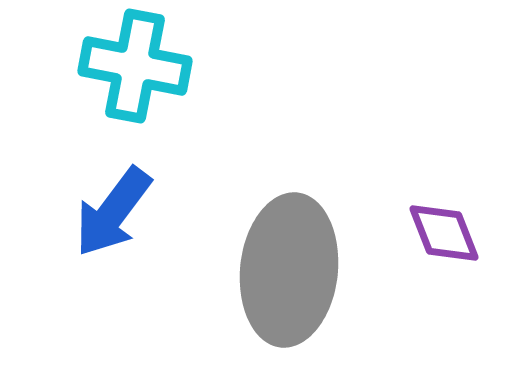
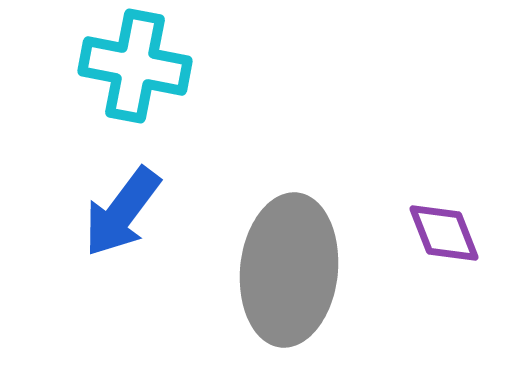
blue arrow: moved 9 px right
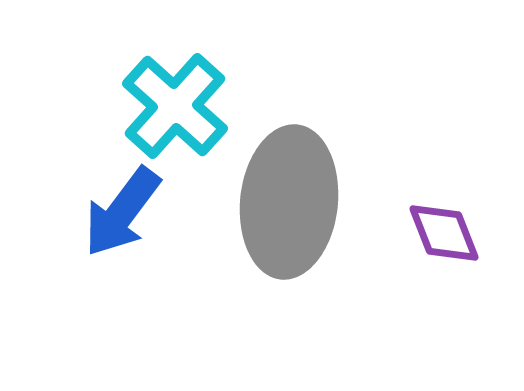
cyan cross: moved 40 px right, 40 px down; rotated 31 degrees clockwise
gray ellipse: moved 68 px up
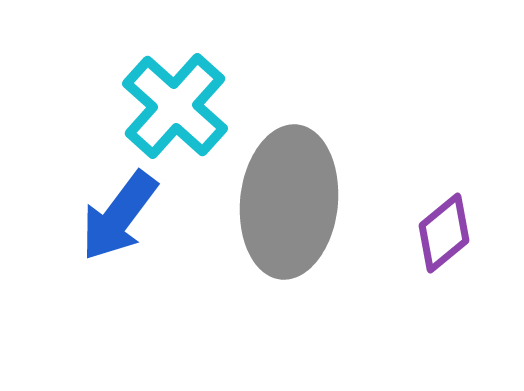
blue arrow: moved 3 px left, 4 px down
purple diamond: rotated 72 degrees clockwise
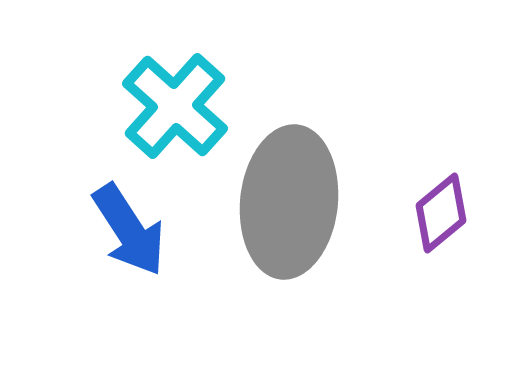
blue arrow: moved 10 px right, 14 px down; rotated 70 degrees counterclockwise
purple diamond: moved 3 px left, 20 px up
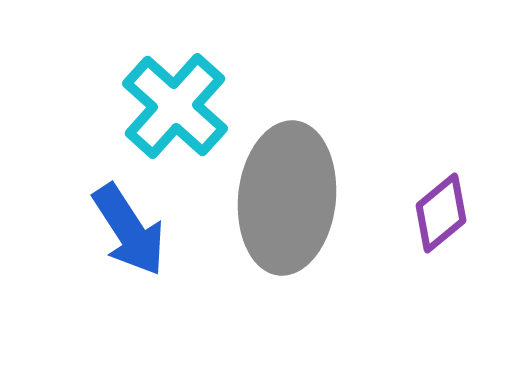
gray ellipse: moved 2 px left, 4 px up
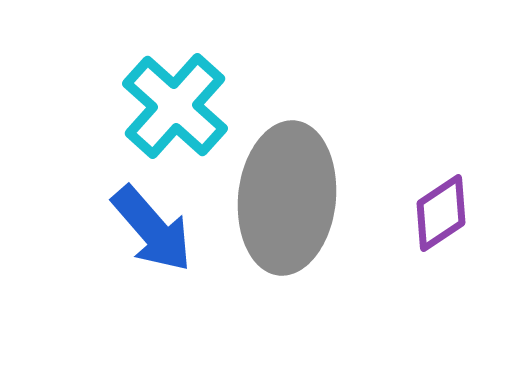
purple diamond: rotated 6 degrees clockwise
blue arrow: moved 23 px right, 1 px up; rotated 8 degrees counterclockwise
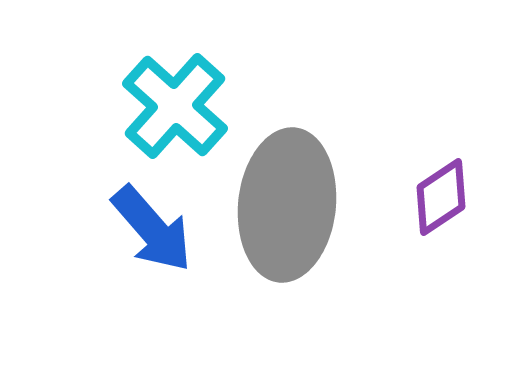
gray ellipse: moved 7 px down
purple diamond: moved 16 px up
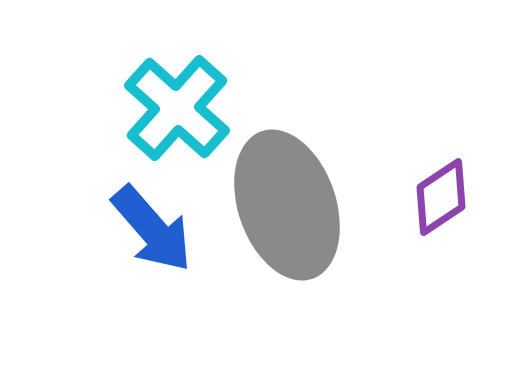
cyan cross: moved 2 px right, 2 px down
gray ellipse: rotated 25 degrees counterclockwise
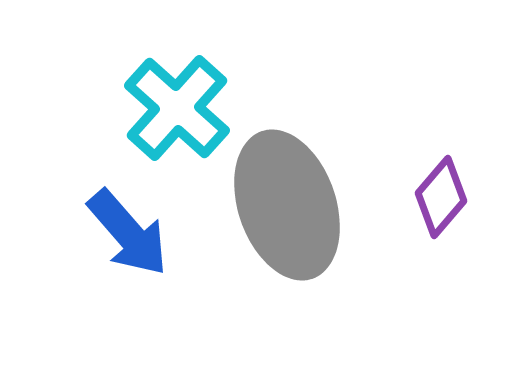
purple diamond: rotated 16 degrees counterclockwise
blue arrow: moved 24 px left, 4 px down
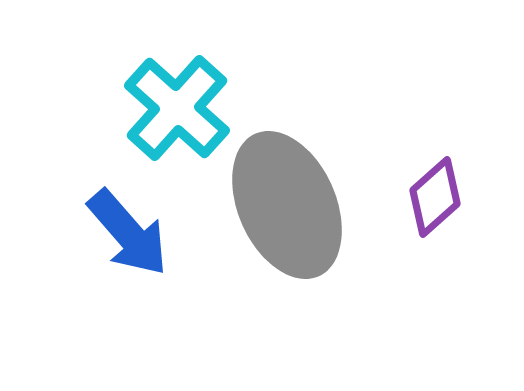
purple diamond: moved 6 px left; rotated 8 degrees clockwise
gray ellipse: rotated 5 degrees counterclockwise
